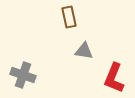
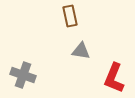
brown rectangle: moved 1 px right, 1 px up
gray triangle: moved 3 px left
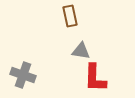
red L-shape: moved 19 px left; rotated 20 degrees counterclockwise
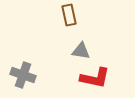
brown rectangle: moved 1 px left, 1 px up
red L-shape: rotated 80 degrees counterclockwise
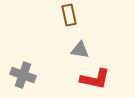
gray triangle: moved 1 px left, 1 px up
red L-shape: moved 1 px down
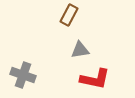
brown rectangle: rotated 40 degrees clockwise
gray triangle: rotated 18 degrees counterclockwise
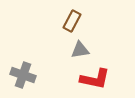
brown rectangle: moved 3 px right, 6 px down
